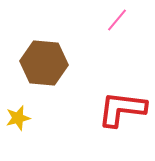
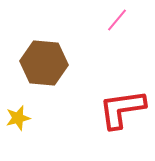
red L-shape: rotated 15 degrees counterclockwise
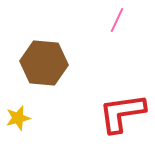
pink line: rotated 15 degrees counterclockwise
red L-shape: moved 4 px down
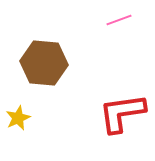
pink line: moved 2 px right; rotated 45 degrees clockwise
yellow star: rotated 10 degrees counterclockwise
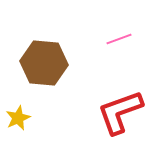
pink line: moved 19 px down
red L-shape: moved 2 px left, 1 px up; rotated 12 degrees counterclockwise
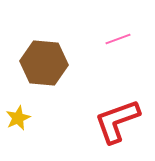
pink line: moved 1 px left
red L-shape: moved 3 px left, 9 px down
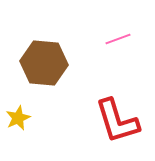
red L-shape: rotated 87 degrees counterclockwise
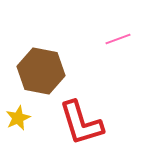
brown hexagon: moved 3 px left, 8 px down; rotated 6 degrees clockwise
red L-shape: moved 36 px left, 2 px down
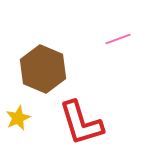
brown hexagon: moved 2 px right, 2 px up; rotated 12 degrees clockwise
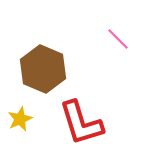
pink line: rotated 65 degrees clockwise
yellow star: moved 2 px right, 1 px down
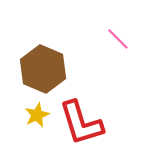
yellow star: moved 17 px right, 4 px up
